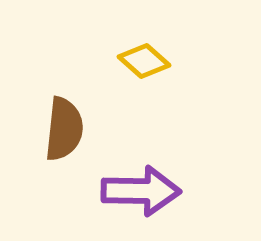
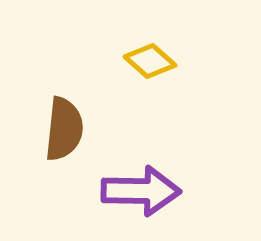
yellow diamond: moved 6 px right
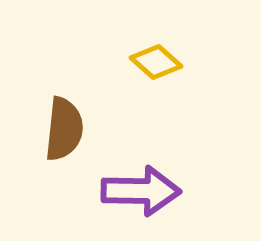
yellow diamond: moved 6 px right, 1 px down
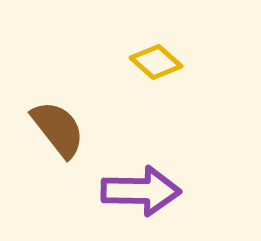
brown semicircle: moved 6 px left; rotated 44 degrees counterclockwise
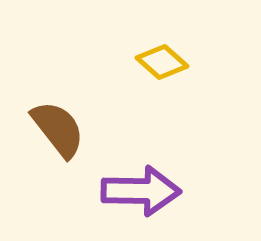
yellow diamond: moved 6 px right
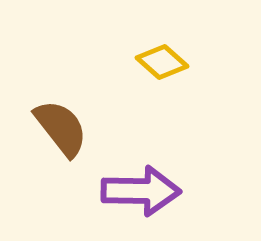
brown semicircle: moved 3 px right, 1 px up
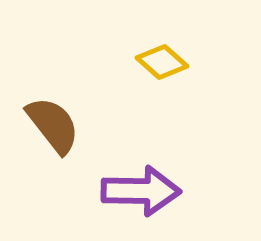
brown semicircle: moved 8 px left, 3 px up
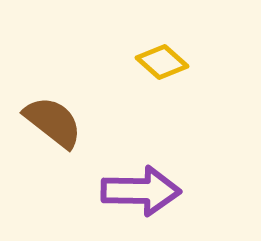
brown semicircle: moved 3 px up; rotated 14 degrees counterclockwise
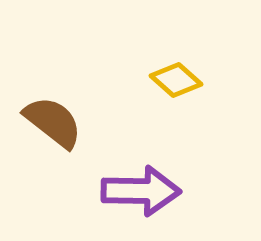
yellow diamond: moved 14 px right, 18 px down
